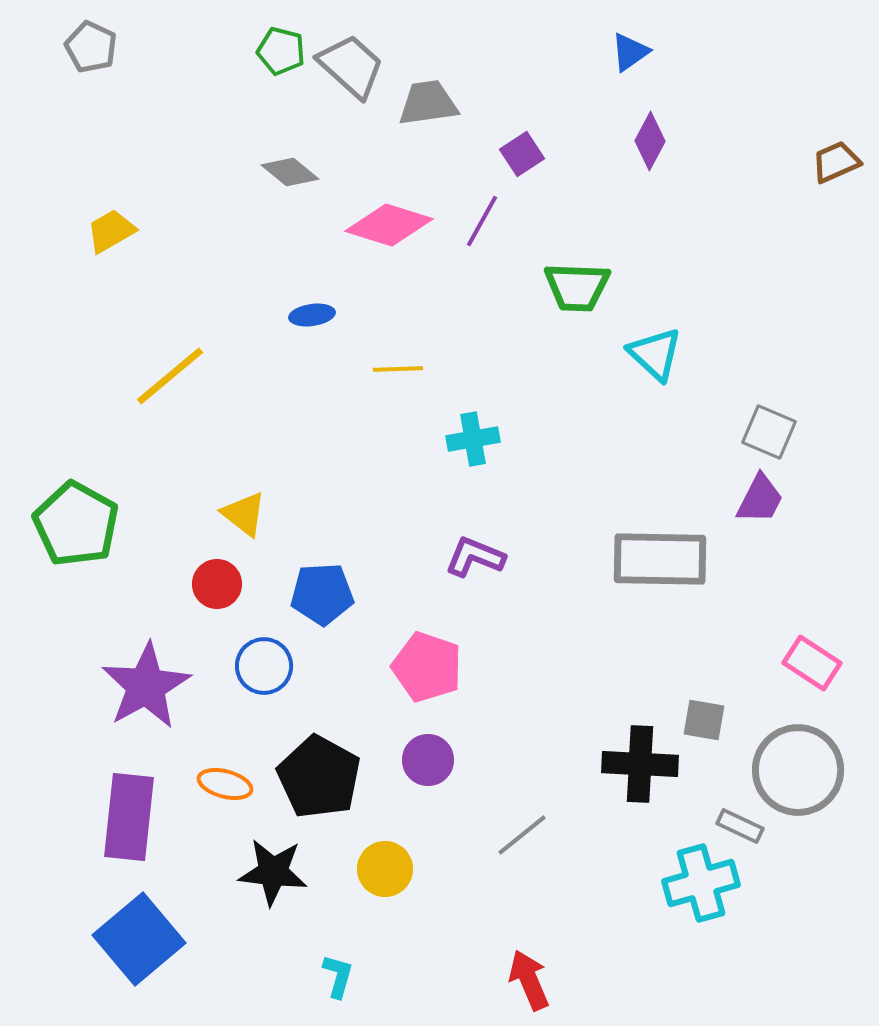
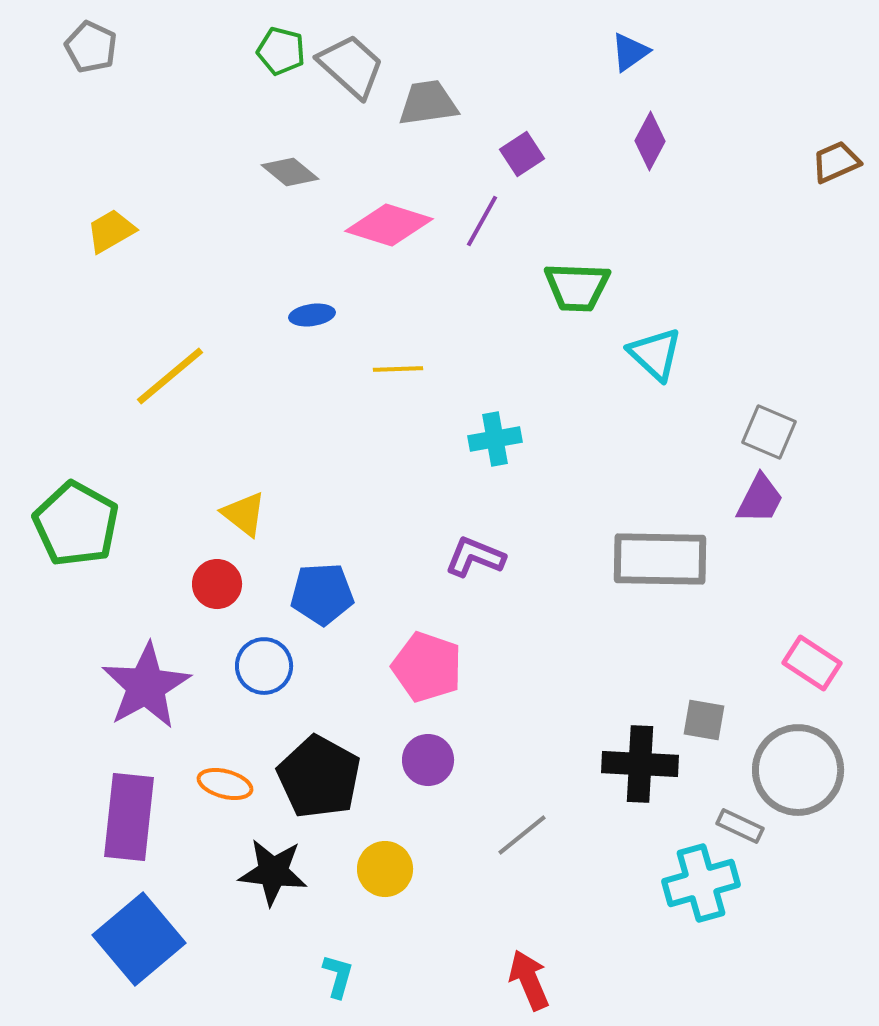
cyan cross at (473, 439): moved 22 px right
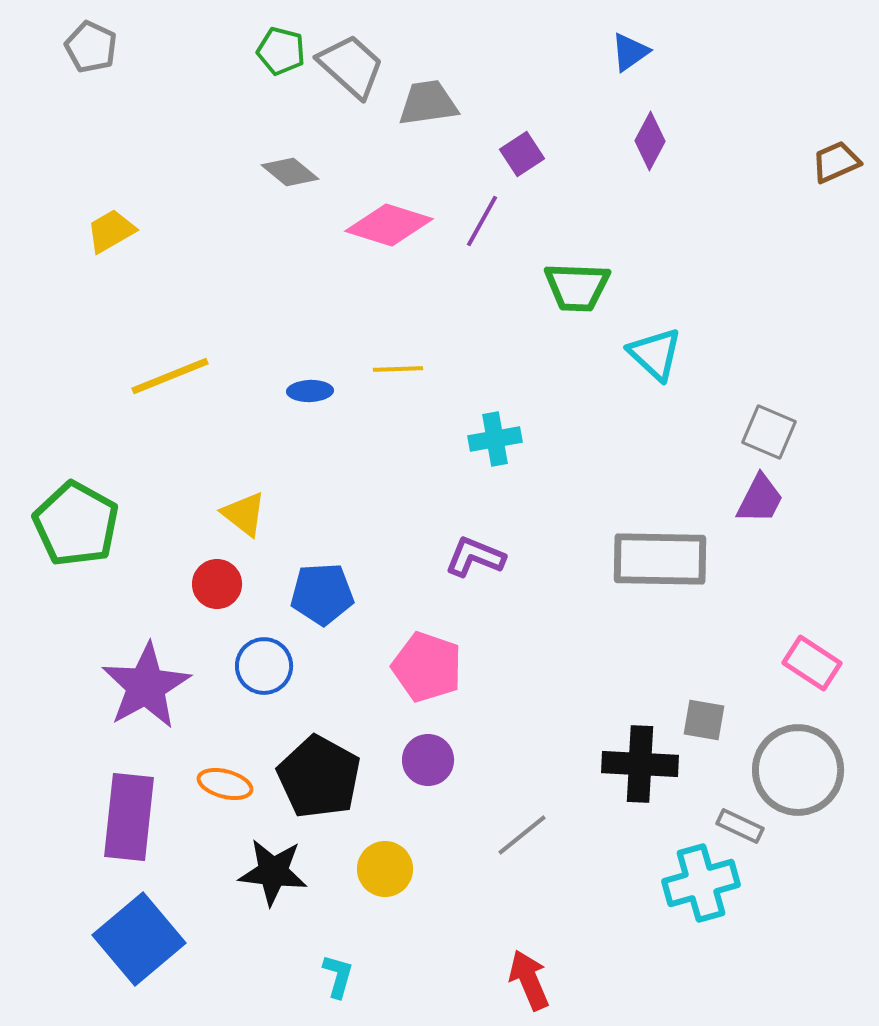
blue ellipse at (312, 315): moved 2 px left, 76 px down; rotated 6 degrees clockwise
yellow line at (170, 376): rotated 18 degrees clockwise
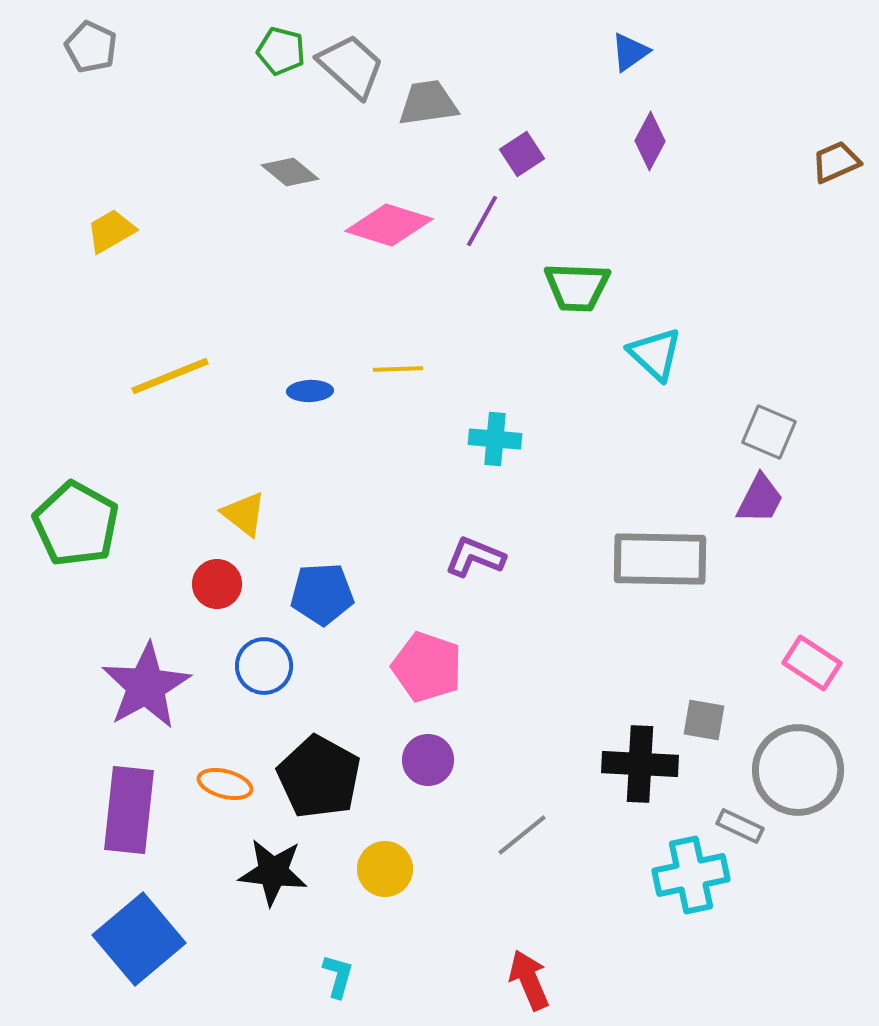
cyan cross at (495, 439): rotated 15 degrees clockwise
purple rectangle at (129, 817): moved 7 px up
cyan cross at (701, 883): moved 10 px left, 8 px up; rotated 4 degrees clockwise
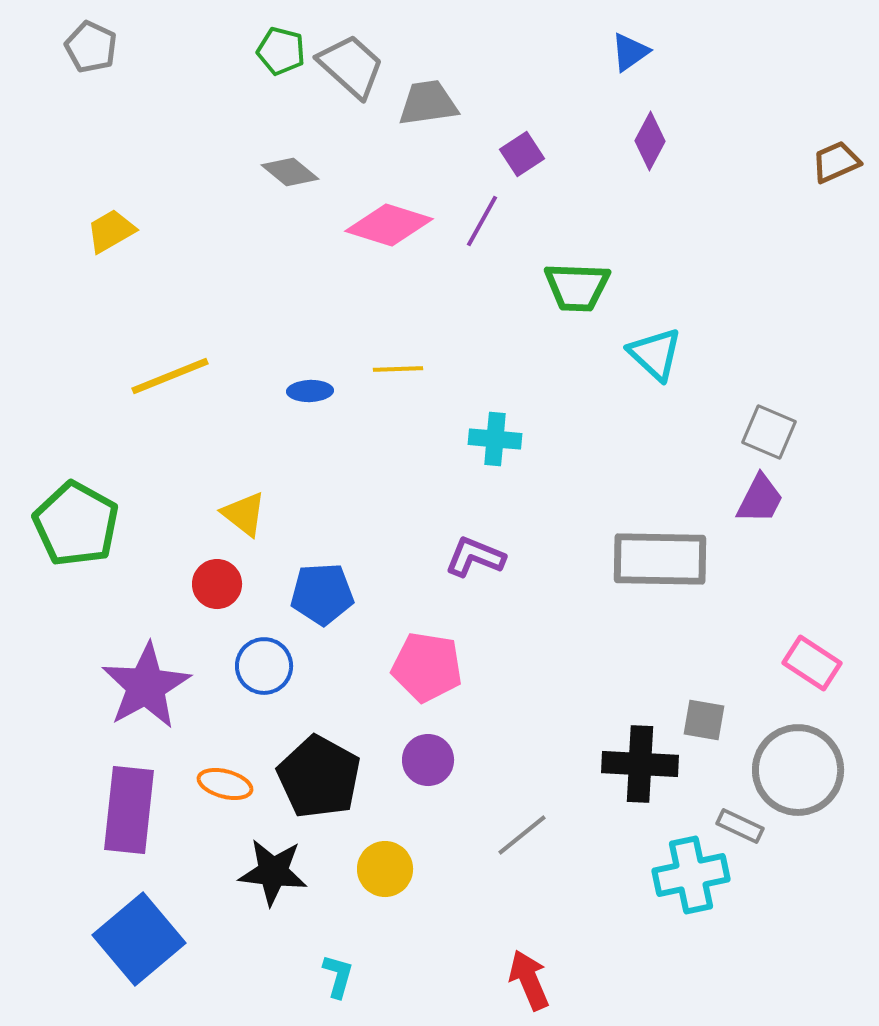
pink pentagon at (427, 667): rotated 10 degrees counterclockwise
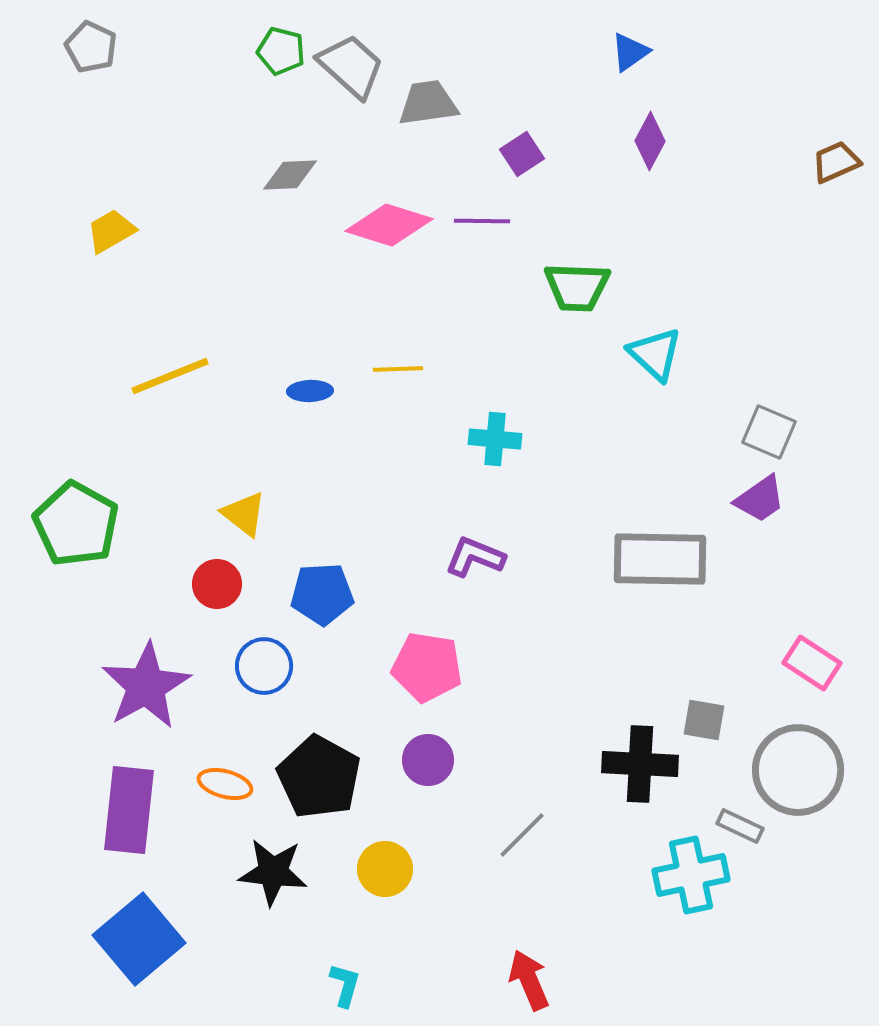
gray diamond at (290, 172): moved 3 px down; rotated 42 degrees counterclockwise
purple line at (482, 221): rotated 62 degrees clockwise
purple trapezoid at (760, 499): rotated 28 degrees clockwise
gray line at (522, 835): rotated 6 degrees counterclockwise
cyan L-shape at (338, 976): moved 7 px right, 9 px down
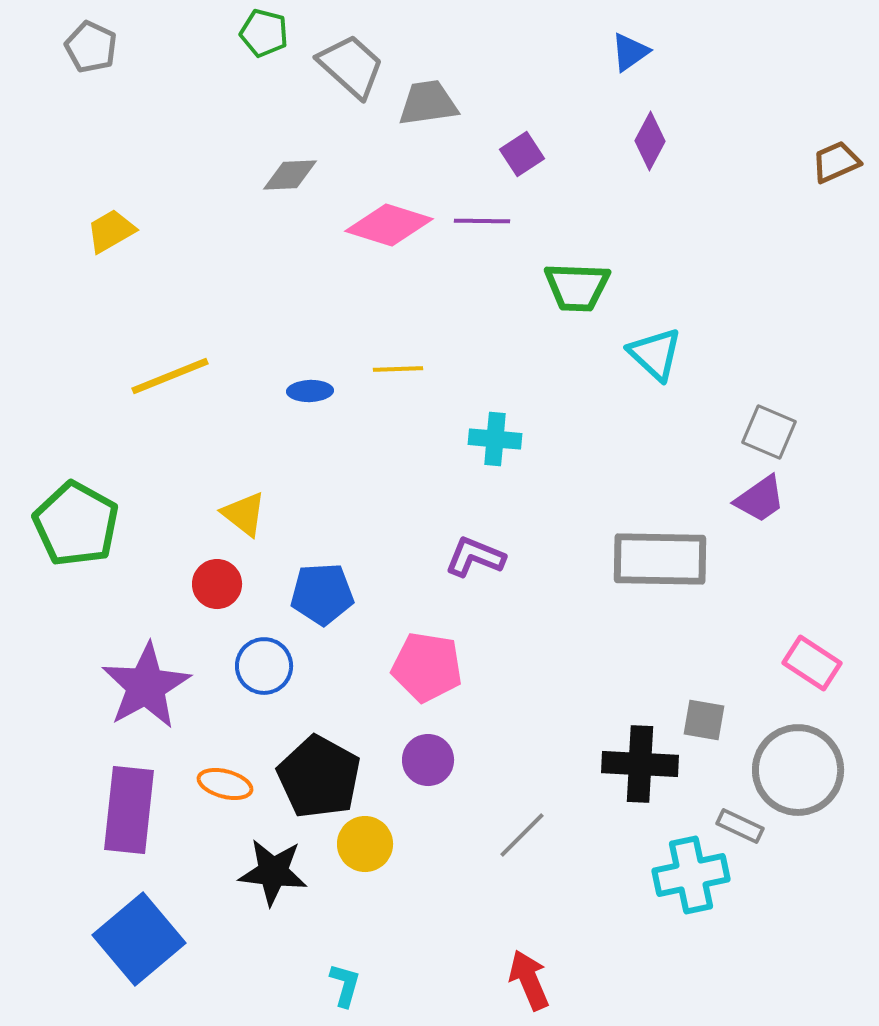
green pentagon at (281, 51): moved 17 px left, 18 px up
yellow circle at (385, 869): moved 20 px left, 25 px up
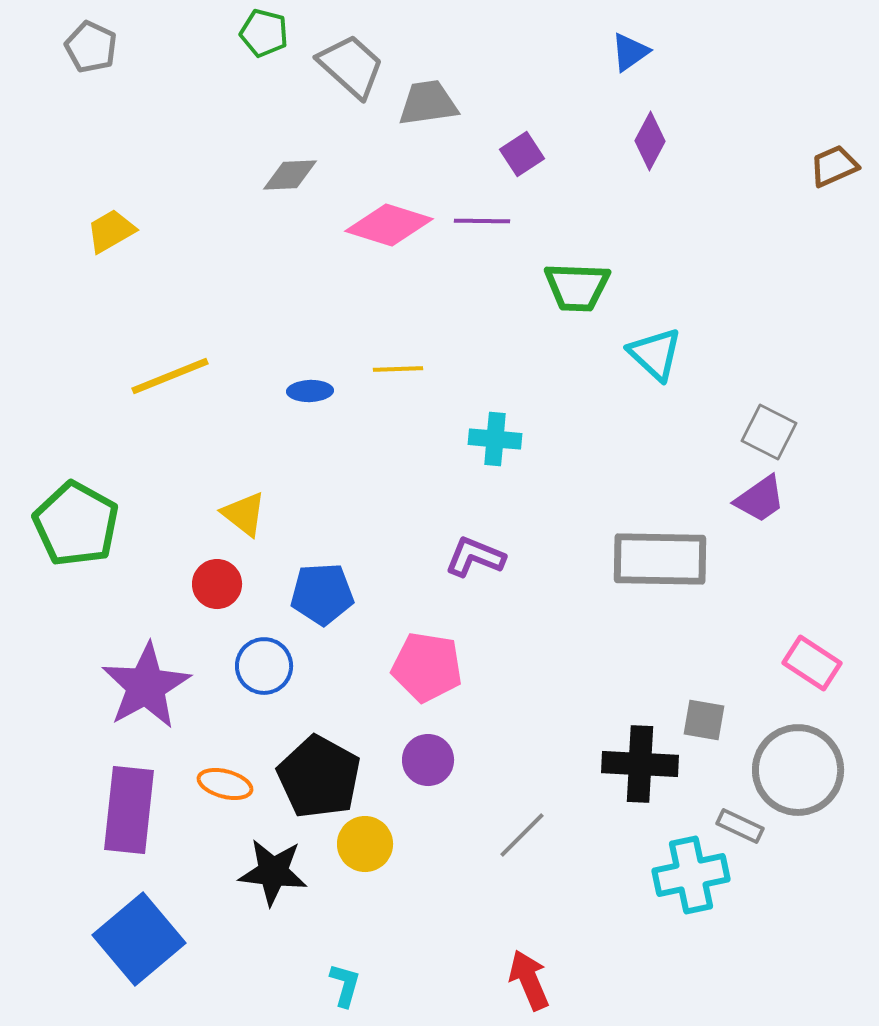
brown trapezoid at (836, 162): moved 2 px left, 4 px down
gray square at (769, 432): rotated 4 degrees clockwise
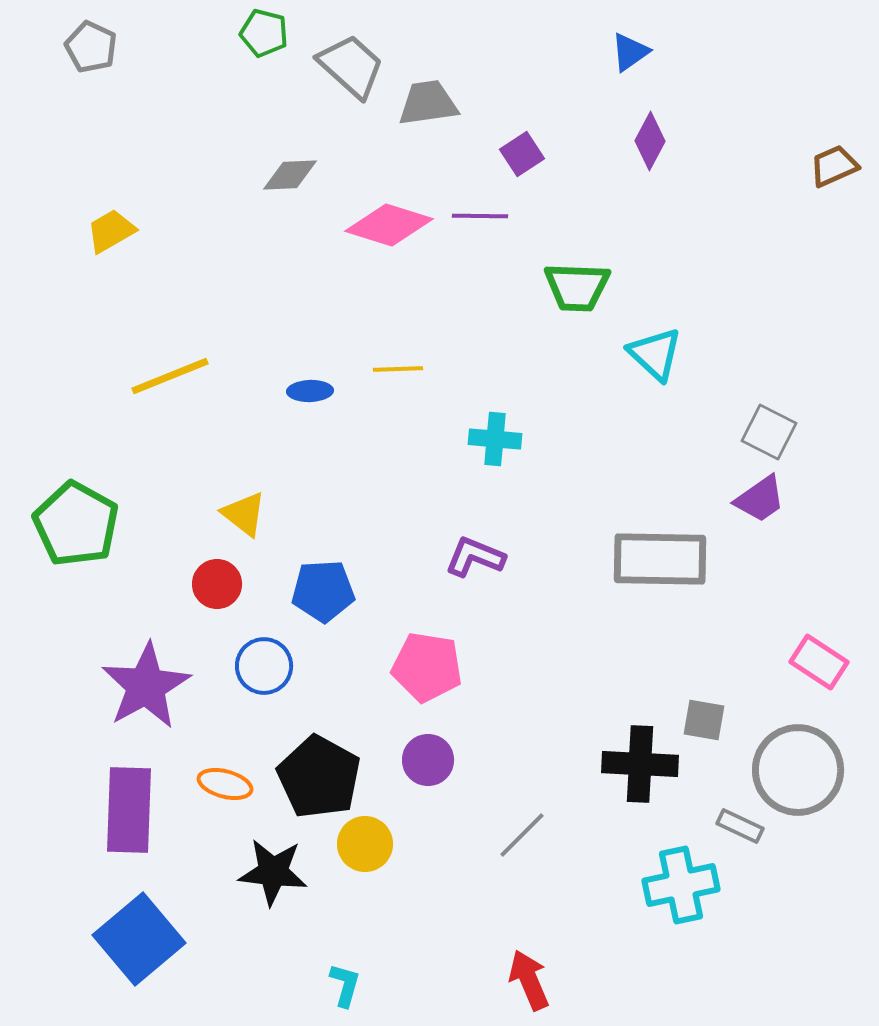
purple line at (482, 221): moved 2 px left, 5 px up
blue pentagon at (322, 594): moved 1 px right, 3 px up
pink rectangle at (812, 663): moved 7 px right, 1 px up
purple rectangle at (129, 810): rotated 4 degrees counterclockwise
cyan cross at (691, 875): moved 10 px left, 10 px down
